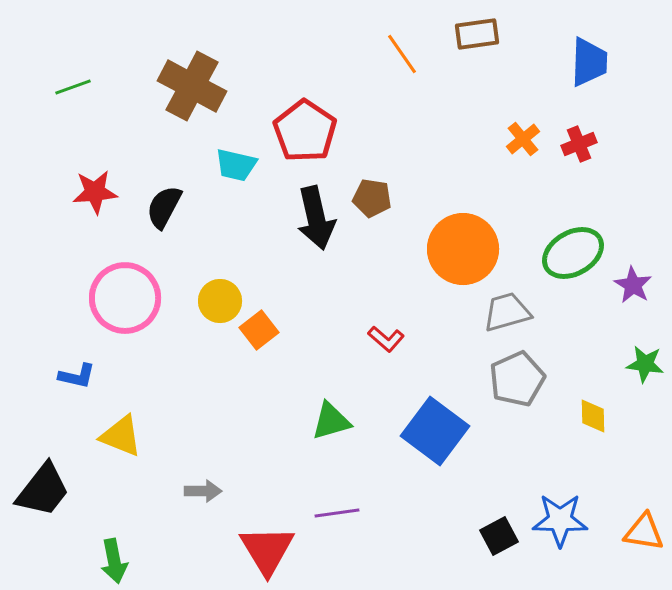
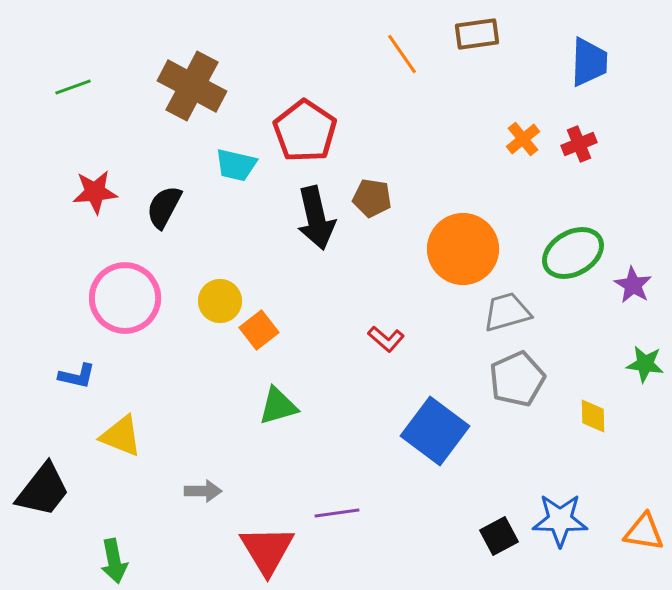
green triangle: moved 53 px left, 15 px up
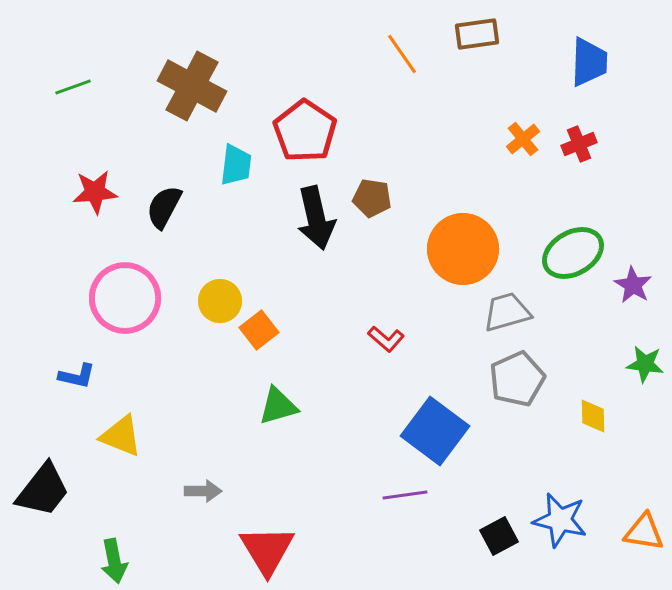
cyan trapezoid: rotated 96 degrees counterclockwise
purple line: moved 68 px right, 18 px up
blue star: rotated 12 degrees clockwise
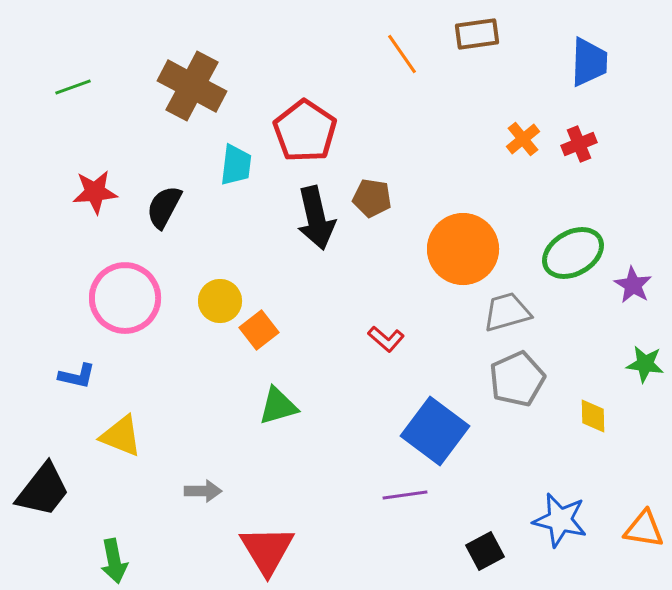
orange triangle: moved 3 px up
black square: moved 14 px left, 15 px down
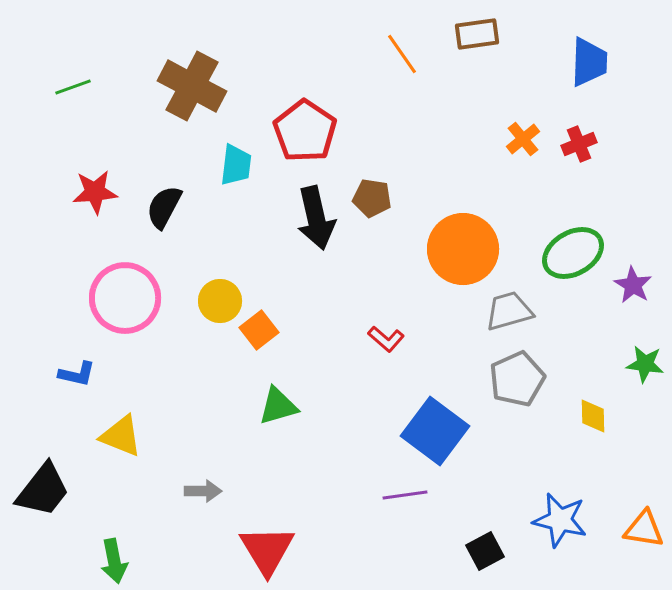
gray trapezoid: moved 2 px right, 1 px up
blue L-shape: moved 2 px up
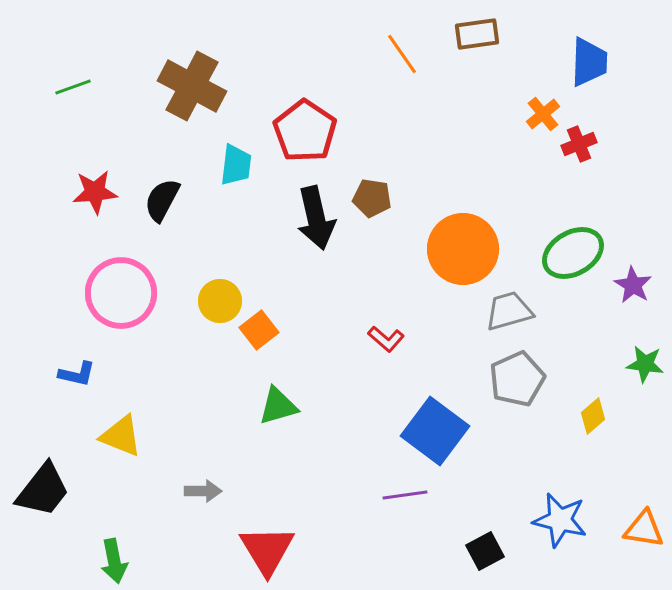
orange cross: moved 20 px right, 25 px up
black semicircle: moved 2 px left, 7 px up
pink circle: moved 4 px left, 5 px up
yellow diamond: rotated 51 degrees clockwise
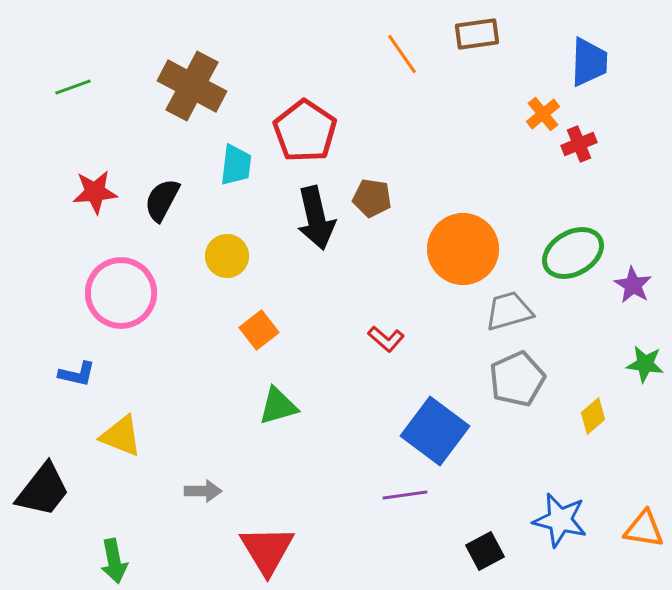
yellow circle: moved 7 px right, 45 px up
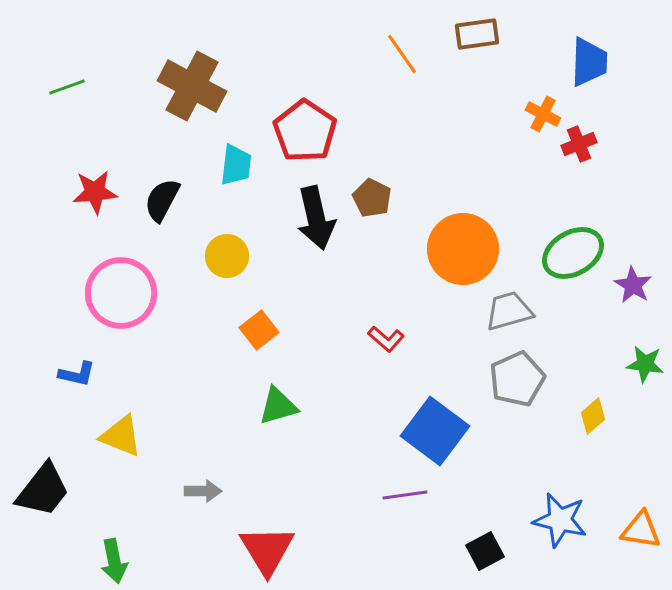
green line: moved 6 px left
orange cross: rotated 24 degrees counterclockwise
brown pentagon: rotated 18 degrees clockwise
orange triangle: moved 3 px left, 1 px down
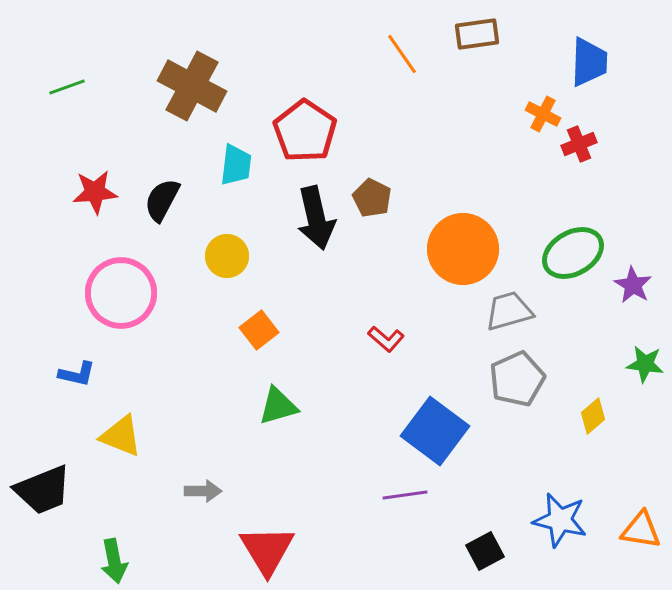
black trapezoid: rotated 30 degrees clockwise
